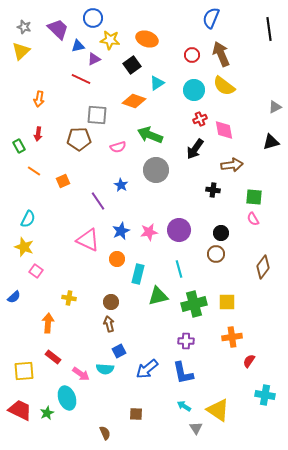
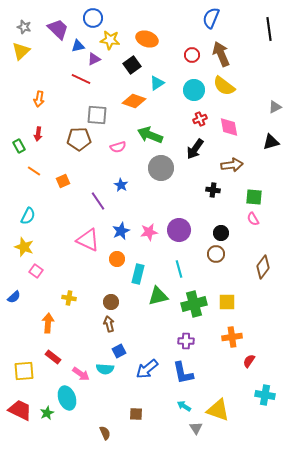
pink diamond at (224, 130): moved 5 px right, 3 px up
gray circle at (156, 170): moved 5 px right, 2 px up
cyan semicircle at (28, 219): moved 3 px up
yellow triangle at (218, 410): rotated 15 degrees counterclockwise
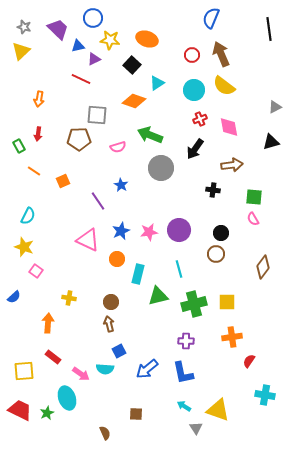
black square at (132, 65): rotated 12 degrees counterclockwise
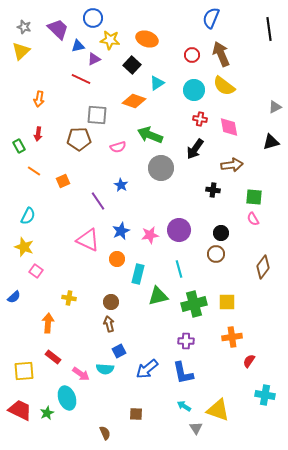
red cross at (200, 119): rotated 32 degrees clockwise
pink star at (149, 232): moved 1 px right, 3 px down
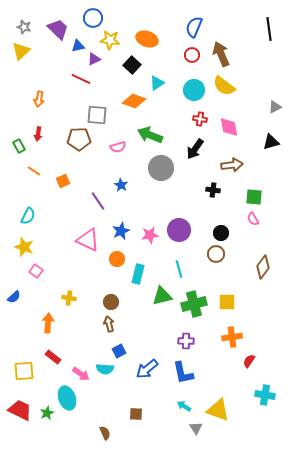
blue semicircle at (211, 18): moved 17 px left, 9 px down
green triangle at (158, 296): moved 4 px right
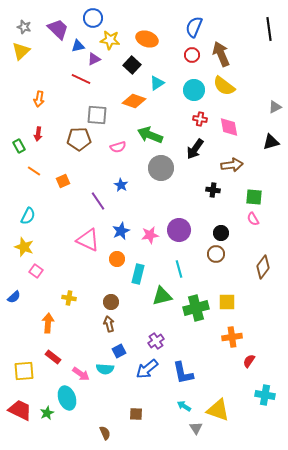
green cross at (194, 304): moved 2 px right, 4 px down
purple cross at (186, 341): moved 30 px left; rotated 35 degrees counterclockwise
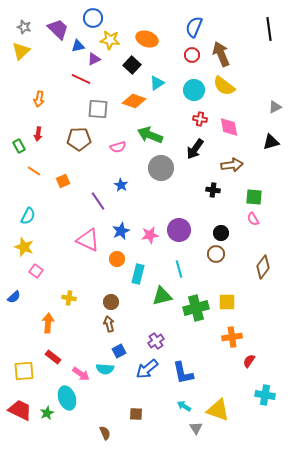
gray square at (97, 115): moved 1 px right, 6 px up
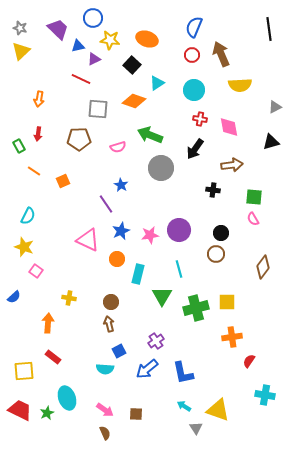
gray star at (24, 27): moved 4 px left, 1 px down
yellow semicircle at (224, 86): moved 16 px right, 1 px up; rotated 40 degrees counterclockwise
purple line at (98, 201): moved 8 px right, 3 px down
green triangle at (162, 296): rotated 45 degrees counterclockwise
pink arrow at (81, 374): moved 24 px right, 36 px down
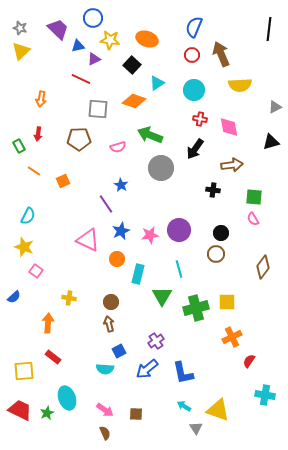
black line at (269, 29): rotated 15 degrees clockwise
orange arrow at (39, 99): moved 2 px right
orange cross at (232, 337): rotated 18 degrees counterclockwise
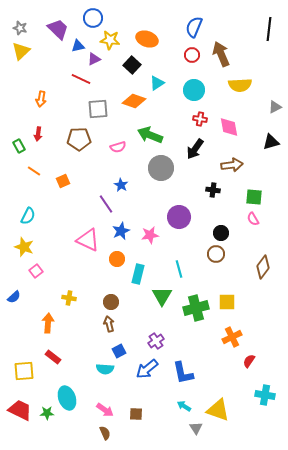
gray square at (98, 109): rotated 10 degrees counterclockwise
purple circle at (179, 230): moved 13 px up
pink square at (36, 271): rotated 16 degrees clockwise
green star at (47, 413): rotated 24 degrees clockwise
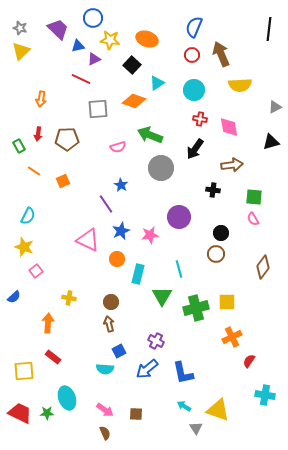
brown pentagon at (79, 139): moved 12 px left
purple cross at (156, 341): rotated 28 degrees counterclockwise
red trapezoid at (20, 410): moved 3 px down
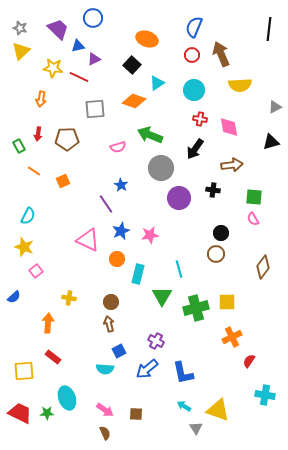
yellow star at (110, 40): moved 57 px left, 28 px down
red line at (81, 79): moved 2 px left, 2 px up
gray square at (98, 109): moved 3 px left
purple circle at (179, 217): moved 19 px up
